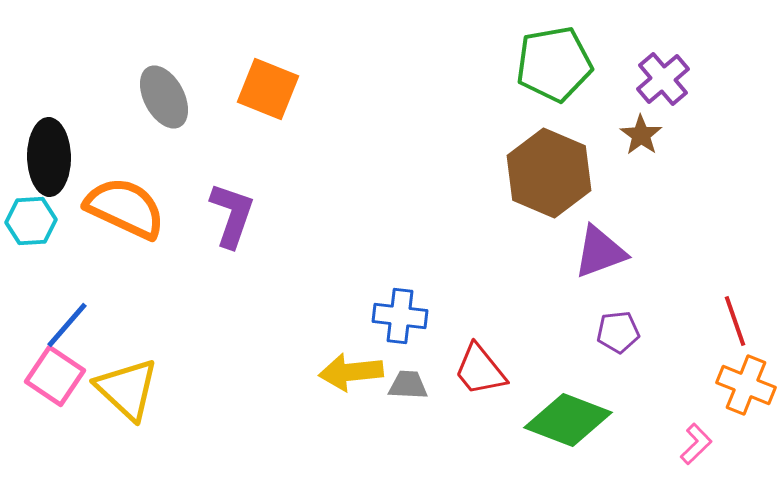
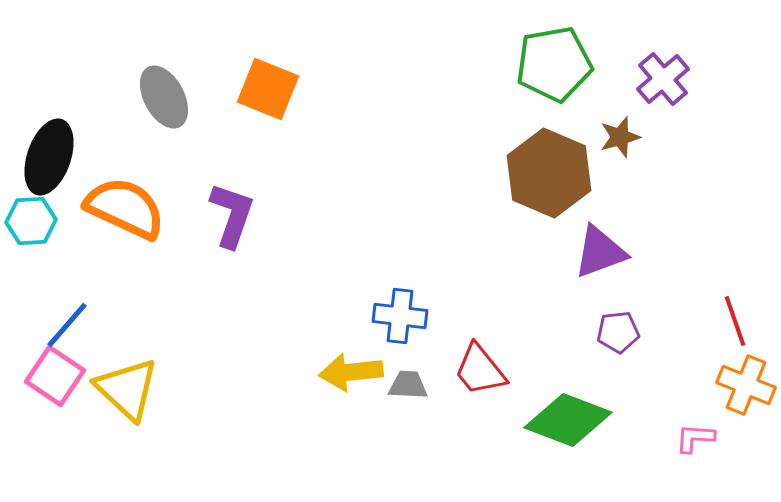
brown star: moved 21 px left, 2 px down; rotated 21 degrees clockwise
black ellipse: rotated 20 degrees clockwise
pink L-shape: moved 1 px left, 6 px up; rotated 132 degrees counterclockwise
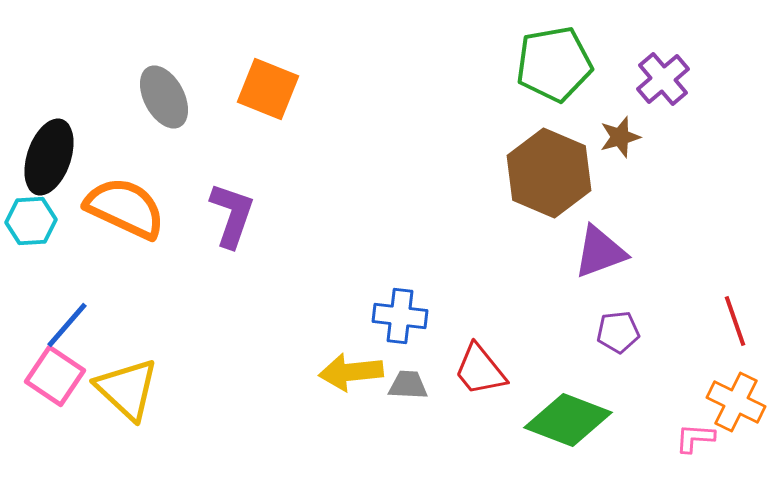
orange cross: moved 10 px left, 17 px down; rotated 4 degrees clockwise
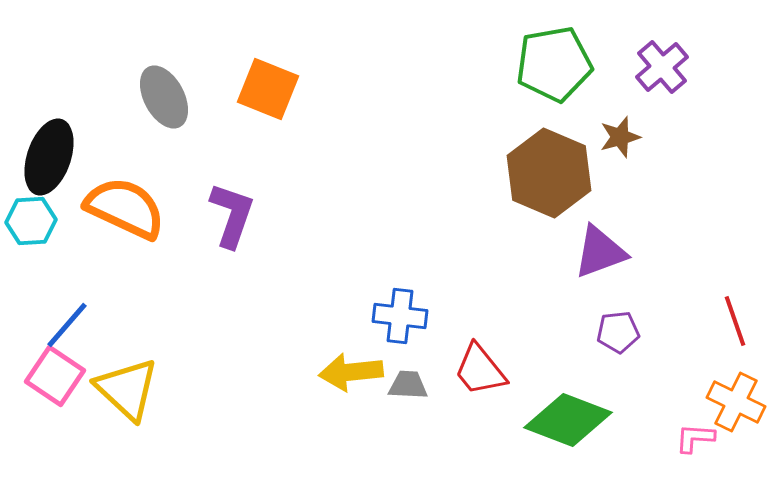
purple cross: moved 1 px left, 12 px up
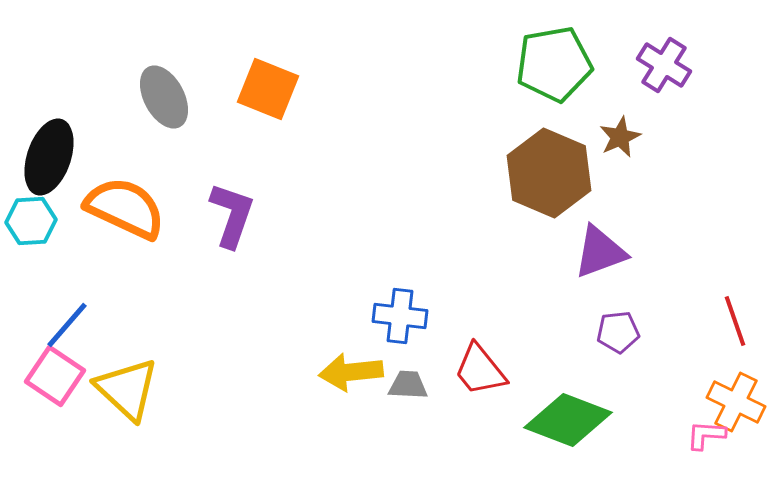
purple cross: moved 2 px right, 2 px up; rotated 18 degrees counterclockwise
brown star: rotated 9 degrees counterclockwise
pink L-shape: moved 11 px right, 3 px up
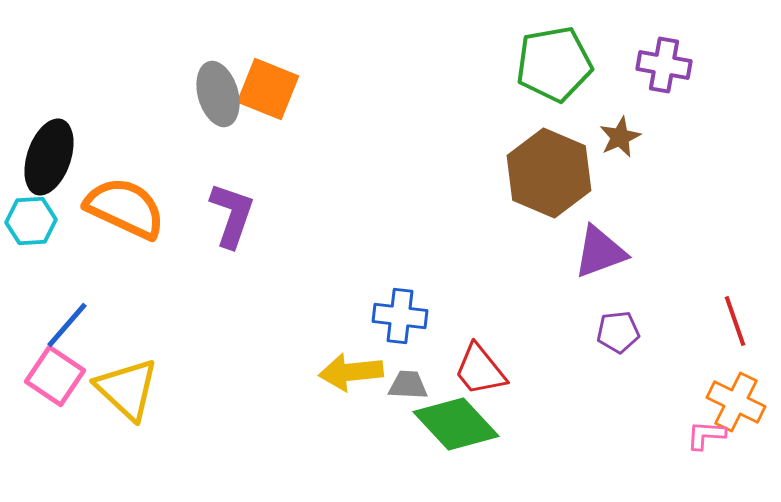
purple cross: rotated 22 degrees counterclockwise
gray ellipse: moved 54 px right, 3 px up; rotated 12 degrees clockwise
green diamond: moved 112 px left, 4 px down; rotated 26 degrees clockwise
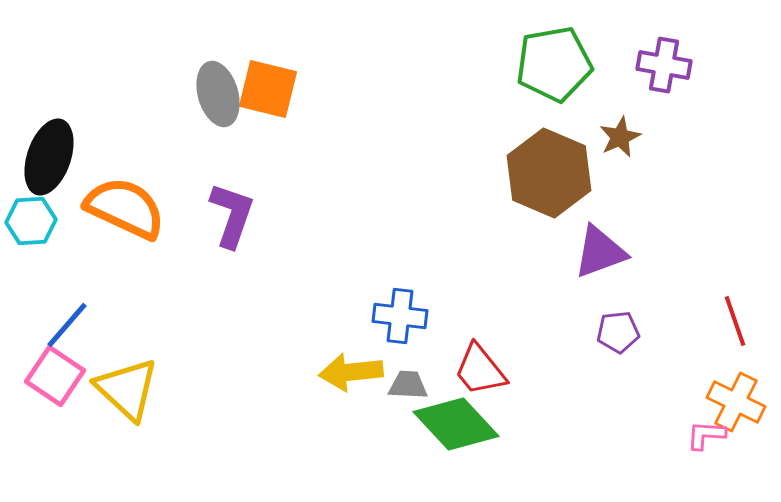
orange square: rotated 8 degrees counterclockwise
